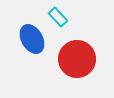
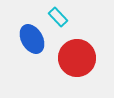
red circle: moved 1 px up
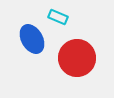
cyan rectangle: rotated 24 degrees counterclockwise
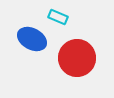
blue ellipse: rotated 32 degrees counterclockwise
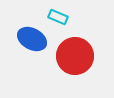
red circle: moved 2 px left, 2 px up
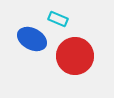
cyan rectangle: moved 2 px down
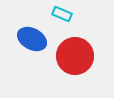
cyan rectangle: moved 4 px right, 5 px up
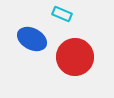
red circle: moved 1 px down
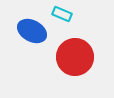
blue ellipse: moved 8 px up
